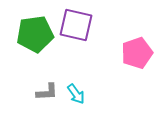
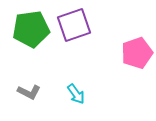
purple square: moved 2 px left; rotated 32 degrees counterclockwise
green pentagon: moved 4 px left, 5 px up
gray L-shape: moved 18 px left; rotated 30 degrees clockwise
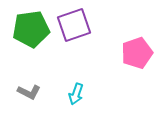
cyan arrow: rotated 55 degrees clockwise
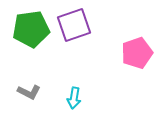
cyan arrow: moved 2 px left, 4 px down; rotated 10 degrees counterclockwise
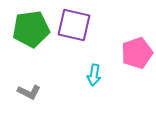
purple square: rotated 32 degrees clockwise
cyan arrow: moved 20 px right, 23 px up
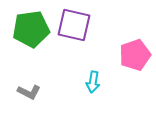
pink pentagon: moved 2 px left, 2 px down
cyan arrow: moved 1 px left, 7 px down
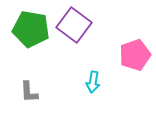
purple square: rotated 24 degrees clockwise
green pentagon: rotated 18 degrees clockwise
gray L-shape: rotated 60 degrees clockwise
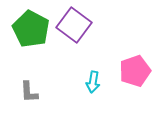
green pentagon: rotated 18 degrees clockwise
pink pentagon: moved 16 px down
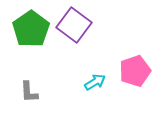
green pentagon: rotated 9 degrees clockwise
cyan arrow: moved 2 px right; rotated 130 degrees counterclockwise
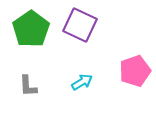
purple square: moved 6 px right; rotated 12 degrees counterclockwise
cyan arrow: moved 13 px left
gray L-shape: moved 1 px left, 6 px up
